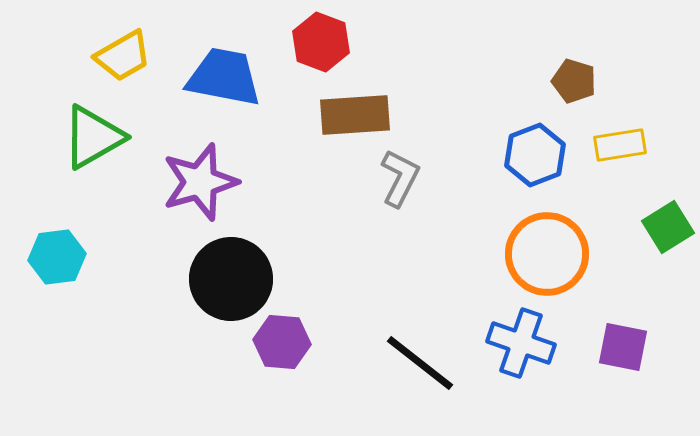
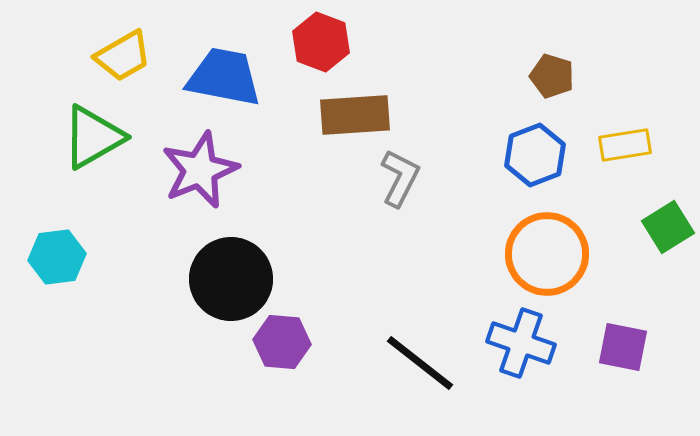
brown pentagon: moved 22 px left, 5 px up
yellow rectangle: moved 5 px right
purple star: moved 12 px up; rotated 6 degrees counterclockwise
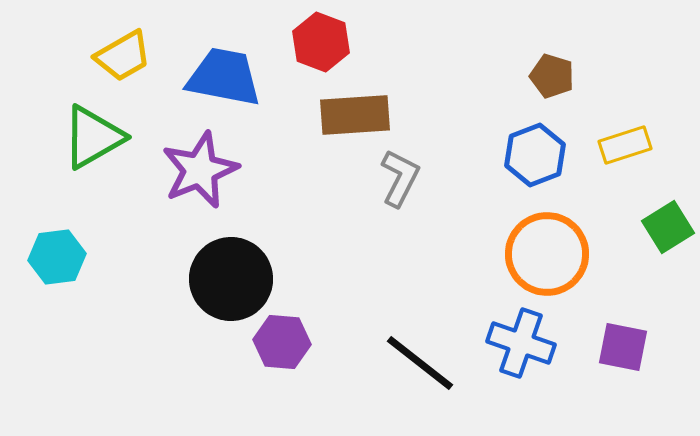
yellow rectangle: rotated 9 degrees counterclockwise
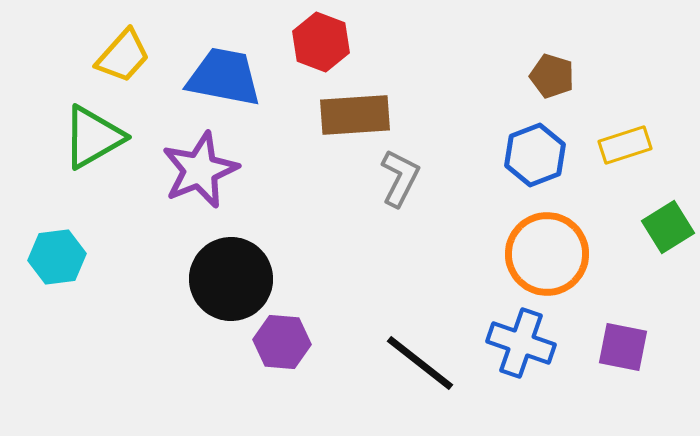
yellow trapezoid: rotated 18 degrees counterclockwise
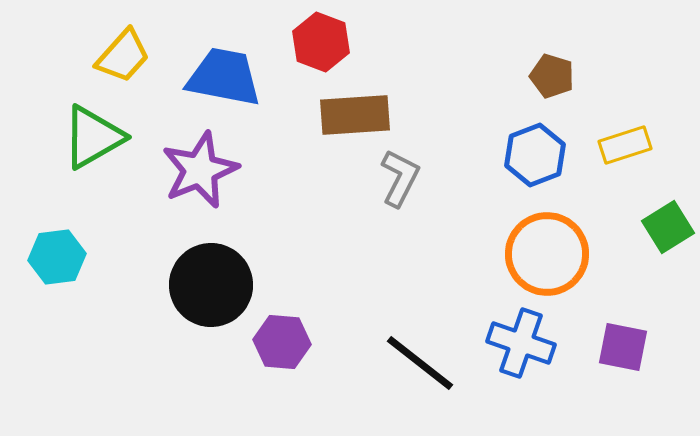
black circle: moved 20 px left, 6 px down
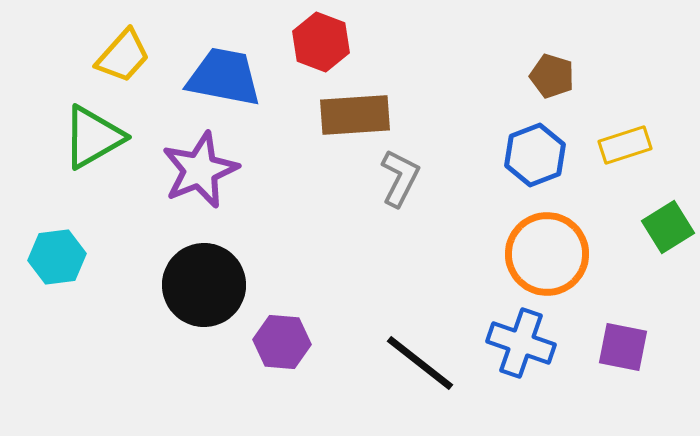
black circle: moved 7 px left
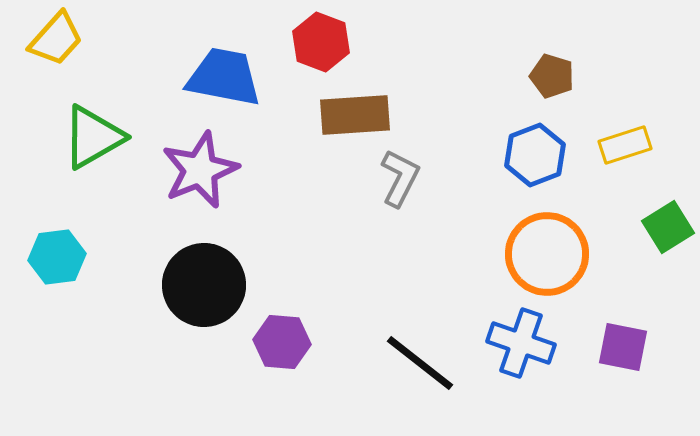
yellow trapezoid: moved 67 px left, 17 px up
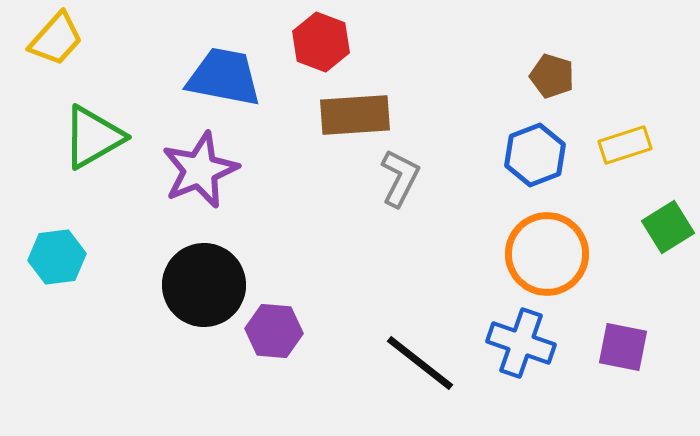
purple hexagon: moved 8 px left, 11 px up
